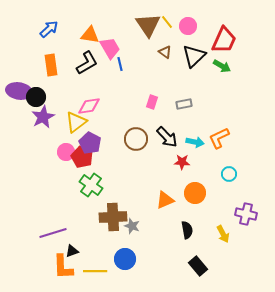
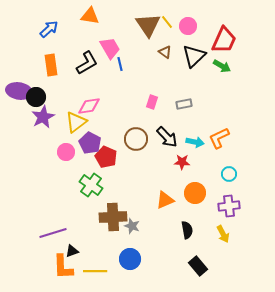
orange triangle at (90, 35): moved 19 px up
red pentagon at (82, 157): moved 24 px right
purple cross at (246, 214): moved 17 px left, 8 px up; rotated 20 degrees counterclockwise
blue circle at (125, 259): moved 5 px right
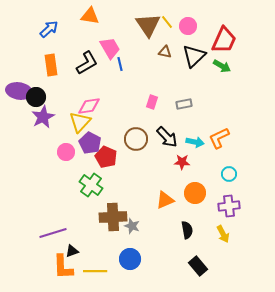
brown triangle at (165, 52): rotated 24 degrees counterclockwise
yellow triangle at (76, 122): moved 4 px right; rotated 10 degrees counterclockwise
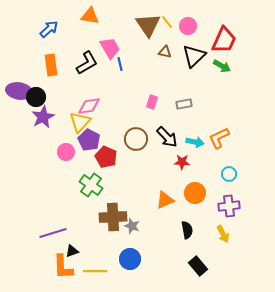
purple pentagon at (90, 143): moved 1 px left, 3 px up
